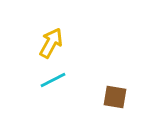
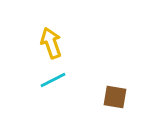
yellow arrow: rotated 48 degrees counterclockwise
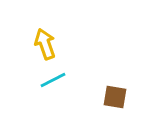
yellow arrow: moved 6 px left, 1 px down
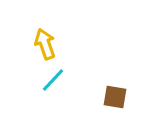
cyan line: rotated 20 degrees counterclockwise
